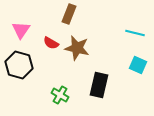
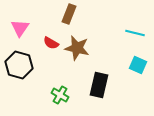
pink triangle: moved 1 px left, 2 px up
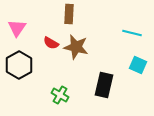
brown rectangle: rotated 18 degrees counterclockwise
pink triangle: moved 3 px left
cyan line: moved 3 px left
brown star: moved 1 px left, 1 px up
black hexagon: rotated 16 degrees clockwise
black rectangle: moved 5 px right
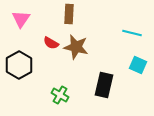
pink triangle: moved 4 px right, 9 px up
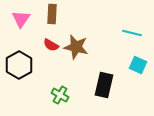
brown rectangle: moved 17 px left
red semicircle: moved 2 px down
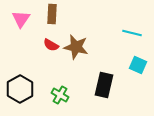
black hexagon: moved 1 px right, 24 px down
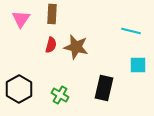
cyan line: moved 1 px left, 2 px up
red semicircle: rotated 105 degrees counterclockwise
cyan square: rotated 24 degrees counterclockwise
black rectangle: moved 3 px down
black hexagon: moved 1 px left
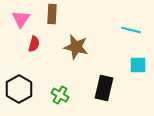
cyan line: moved 1 px up
red semicircle: moved 17 px left, 1 px up
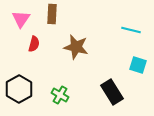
cyan square: rotated 18 degrees clockwise
black rectangle: moved 8 px right, 4 px down; rotated 45 degrees counterclockwise
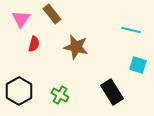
brown rectangle: rotated 42 degrees counterclockwise
black hexagon: moved 2 px down
